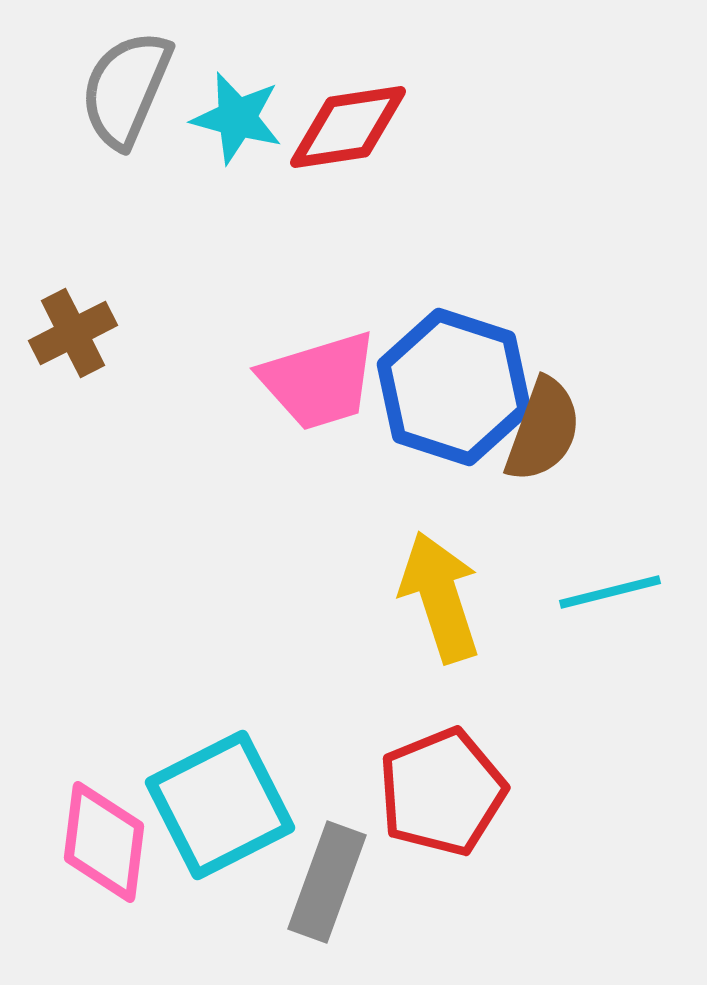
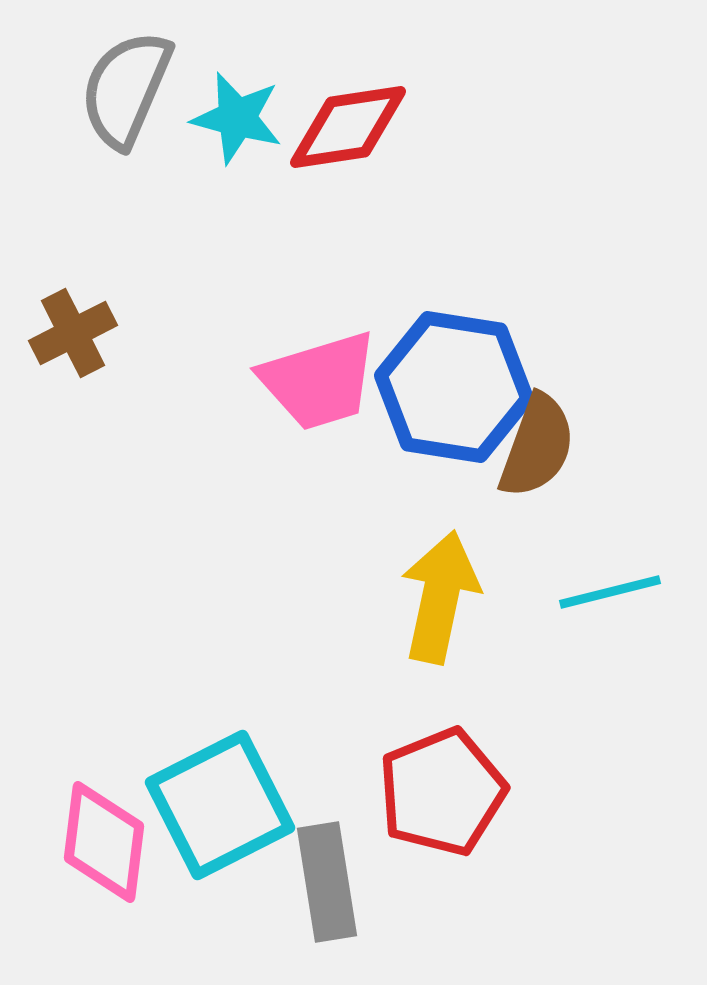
blue hexagon: rotated 9 degrees counterclockwise
brown semicircle: moved 6 px left, 16 px down
yellow arrow: rotated 30 degrees clockwise
gray rectangle: rotated 29 degrees counterclockwise
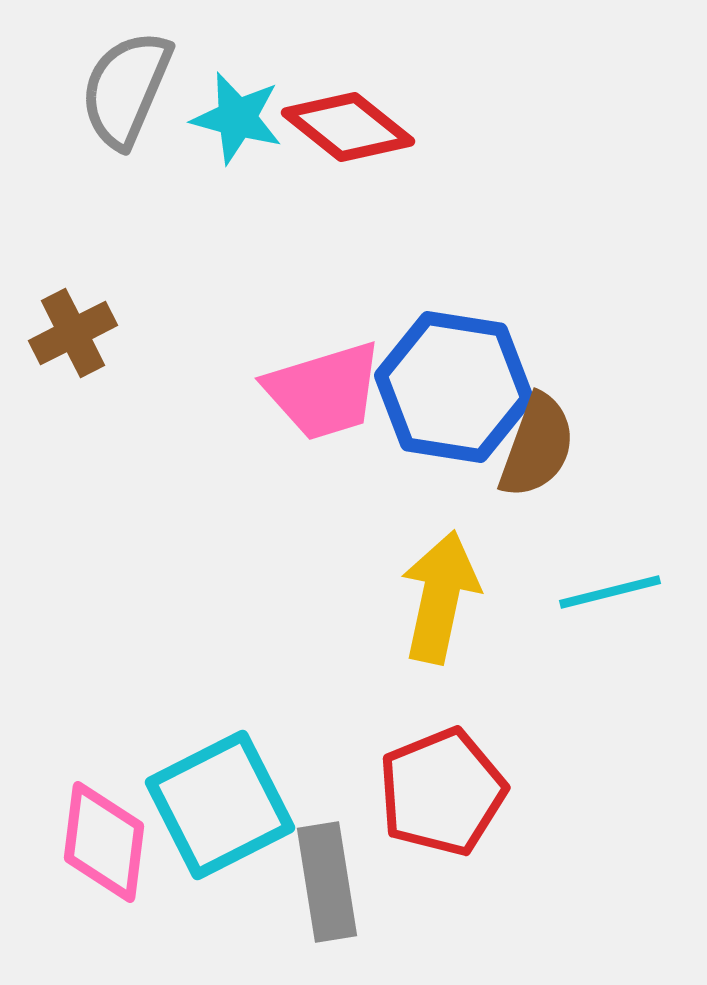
red diamond: rotated 47 degrees clockwise
pink trapezoid: moved 5 px right, 10 px down
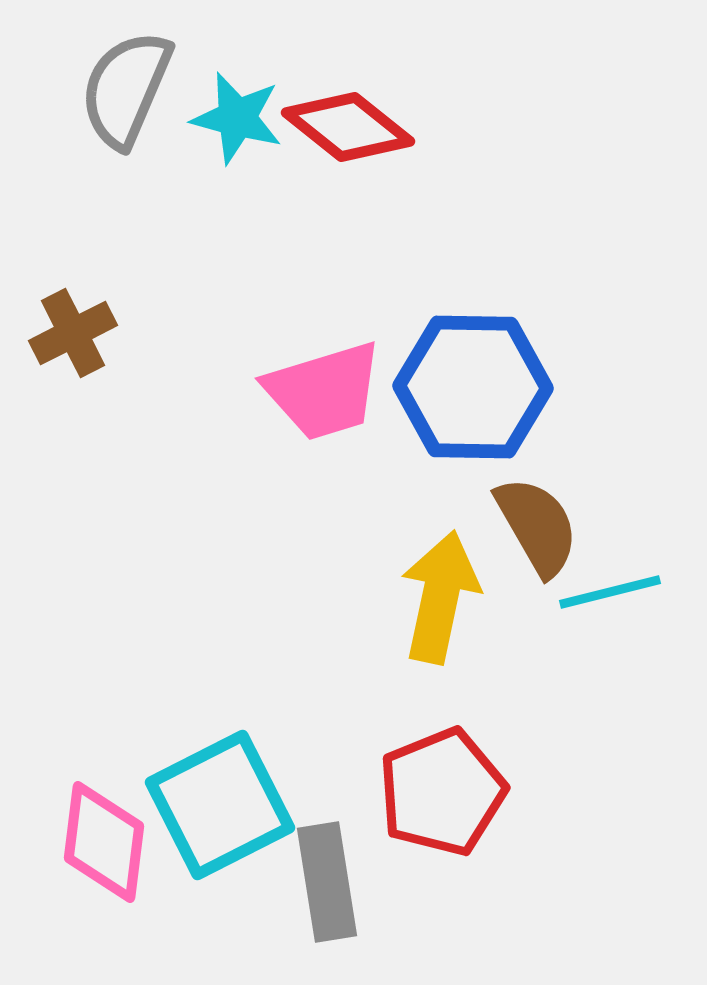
blue hexagon: moved 19 px right; rotated 8 degrees counterclockwise
brown semicircle: moved 80 px down; rotated 50 degrees counterclockwise
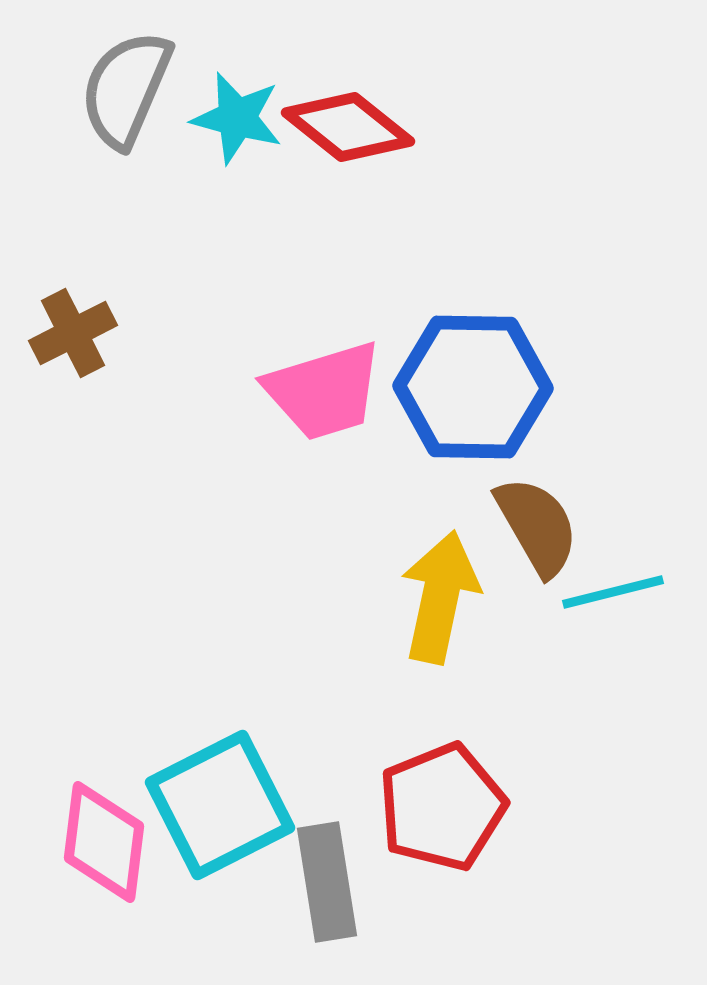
cyan line: moved 3 px right
red pentagon: moved 15 px down
